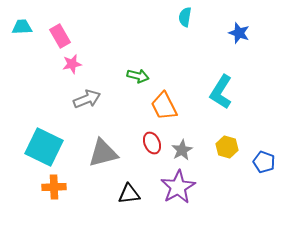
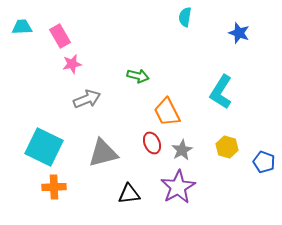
orange trapezoid: moved 3 px right, 6 px down
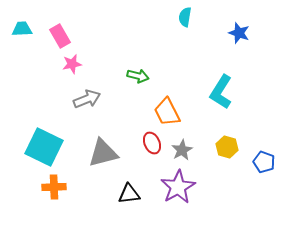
cyan trapezoid: moved 2 px down
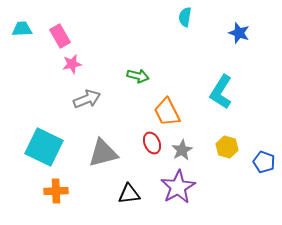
orange cross: moved 2 px right, 4 px down
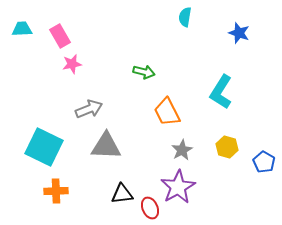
green arrow: moved 6 px right, 4 px up
gray arrow: moved 2 px right, 10 px down
red ellipse: moved 2 px left, 65 px down
gray triangle: moved 3 px right, 7 px up; rotated 16 degrees clockwise
blue pentagon: rotated 10 degrees clockwise
black triangle: moved 7 px left
